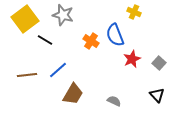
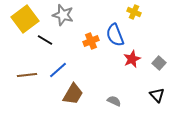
orange cross: rotated 35 degrees clockwise
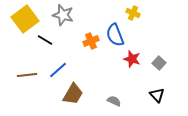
yellow cross: moved 1 px left, 1 px down
red star: rotated 30 degrees counterclockwise
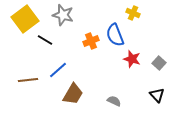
brown line: moved 1 px right, 5 px down
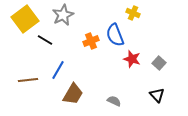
gray star: rotated 30 degrees clockwise
blue line: rotated 18 degrees counterclockwise
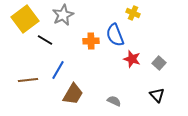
orange cross: rotated 21 degrees clockwise
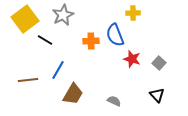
yellow cross: rotated 24 degrees counterclockwise
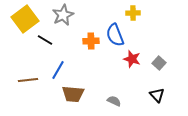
brown trapezoid: rotated 65 degrees clockwise
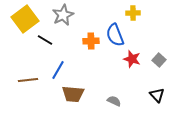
gray square: moved 3 px up
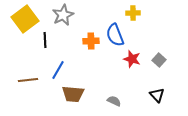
black line: rotated 56 degrees clockwise
